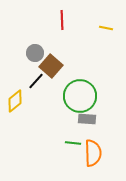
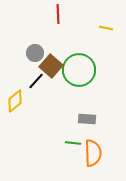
red line: moved 4 px left, 6 px up
green circle: moved 1 px left, 26 px up
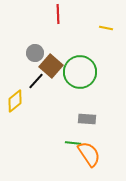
green circle: moved 1 px right, 2 px down
orange semicircle: moved 4 px left, 1 px down; rotated 32 degrees counterclockwise
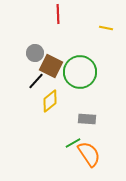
brown square: rotated 15 degrees counterclockwise
yellow diamond: moved 35 px right
green line: rotated 35 degrees counterclockwise
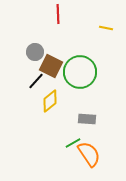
gray circle: moved 1 px up
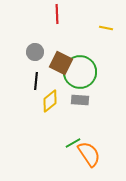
red line: moved 1 px left
brown square: moved 10 px right, 3 px up
black line: rotated 36 degrees counterclockwise
gray rectangle: moved 7 px left, 19 px up
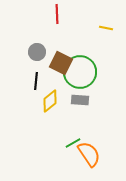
gray circle: moved 2 px right
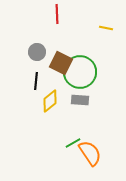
orange semicircle: moved 1 px right, 1 px up
